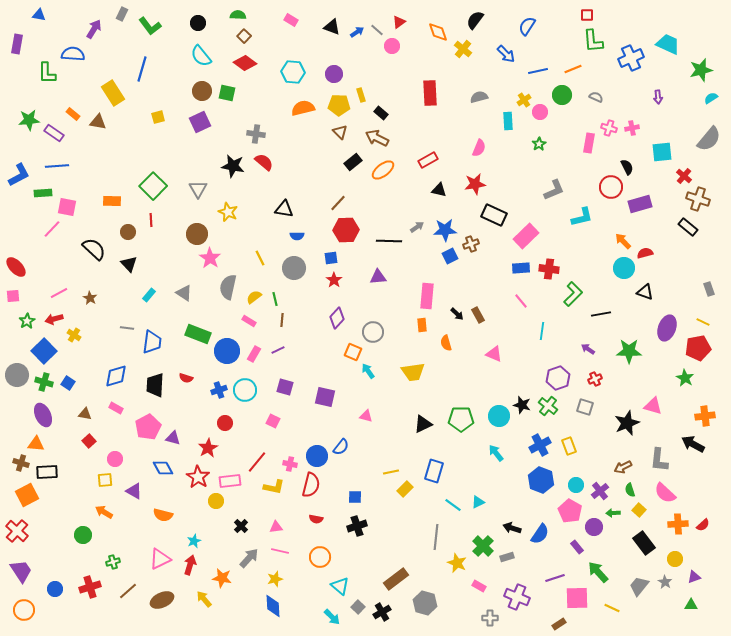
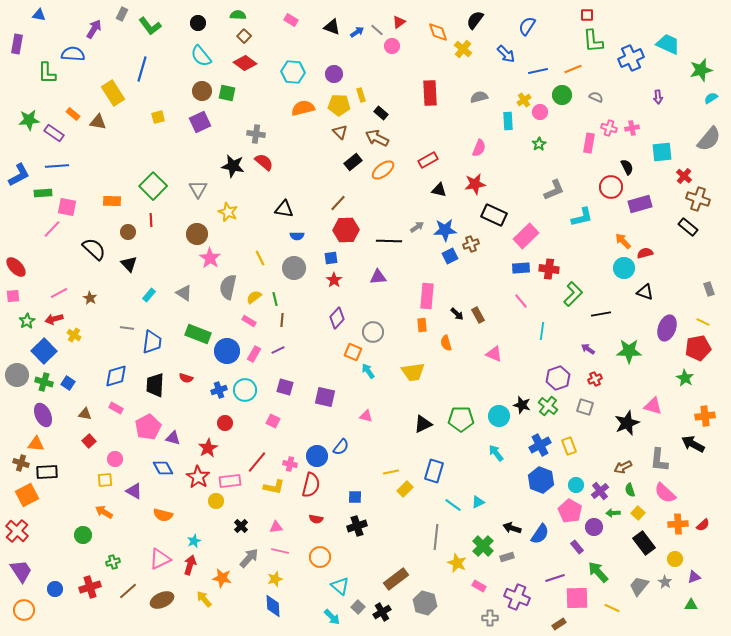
yellow square at (639, 510): moved 1 px left, 3 px down
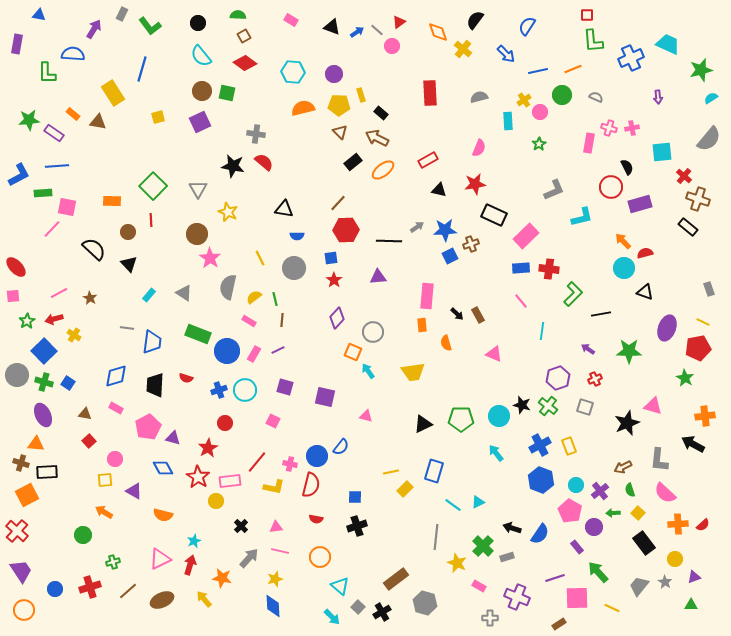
brown square at (244, 36): rotated 16 degrees clockwise
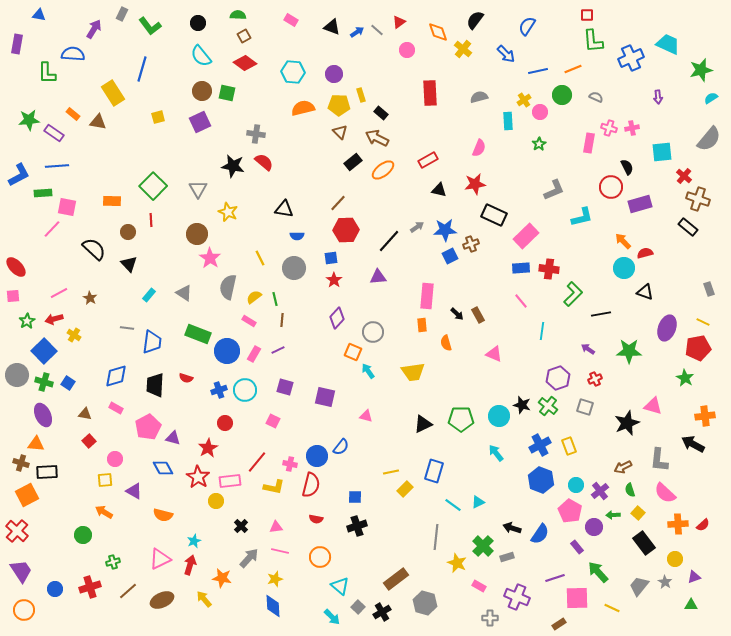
pink circle at (392, 46): moved 15 px right, 4 px down
black line at (389, 241): rotated 50 degrees counterclockwise
green arrow at (613, 513): moved 2 px down
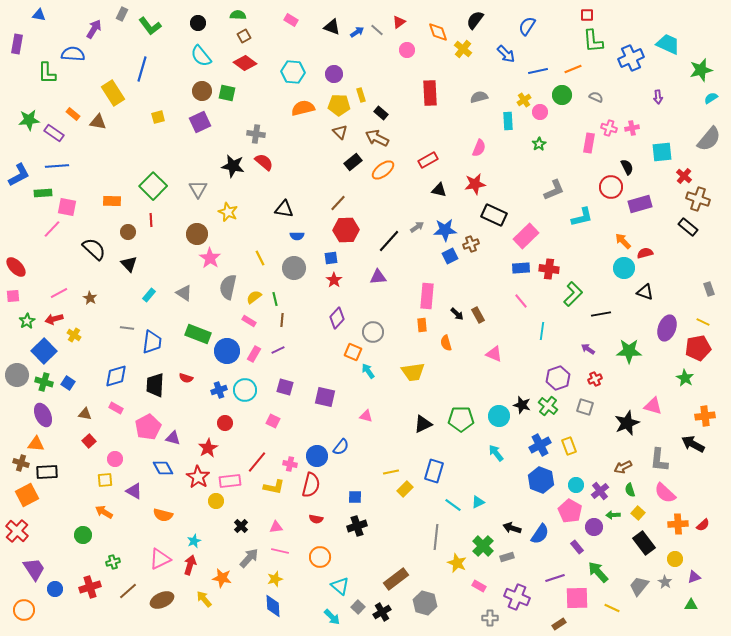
purple trapezoid at (21, 571): moved 13 px right, 2 px up
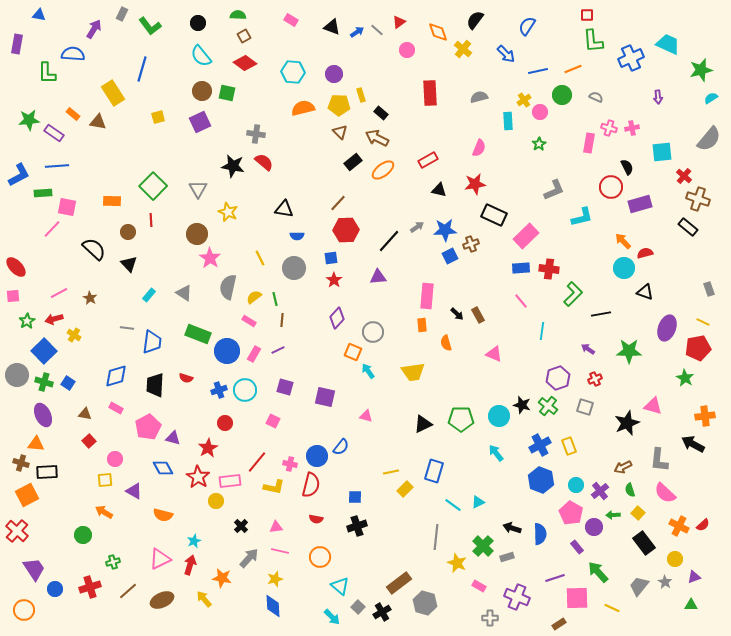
pink pentagon at (570, 511): moved 1 px right, 2 px down
orange cross at (678, 524): moved 1 px right, 2 px down; rotated 30 degrees clockwise
blue semicircle at (540, 534): rotated 35 degrees counterclockwise
brown rectangle at (396, 579): moved 3 px right, 4 px down
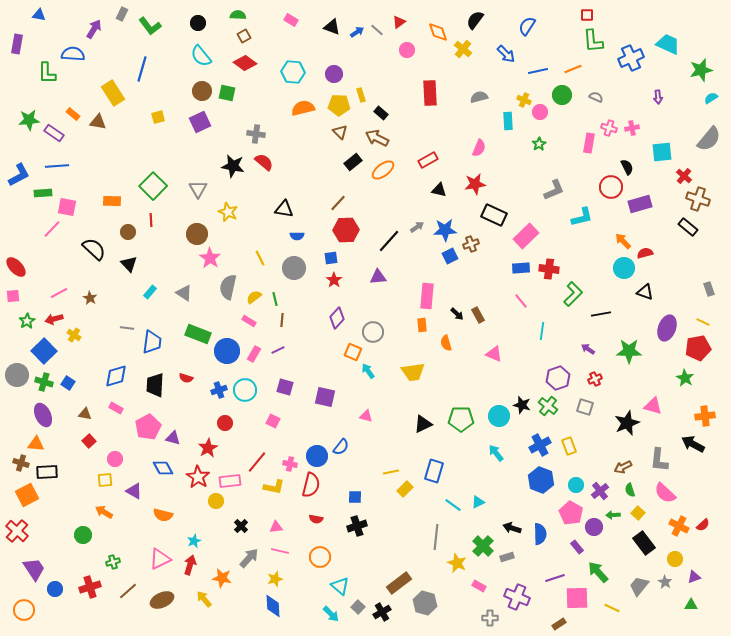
yellow cross at (524, 100): rotated 32 degrees counterclockwise
cyan rectangle at (149, 295): moved 1 px right, 3 px up
cyan arrow at (332, 617): moved 1 px left, 3 px up
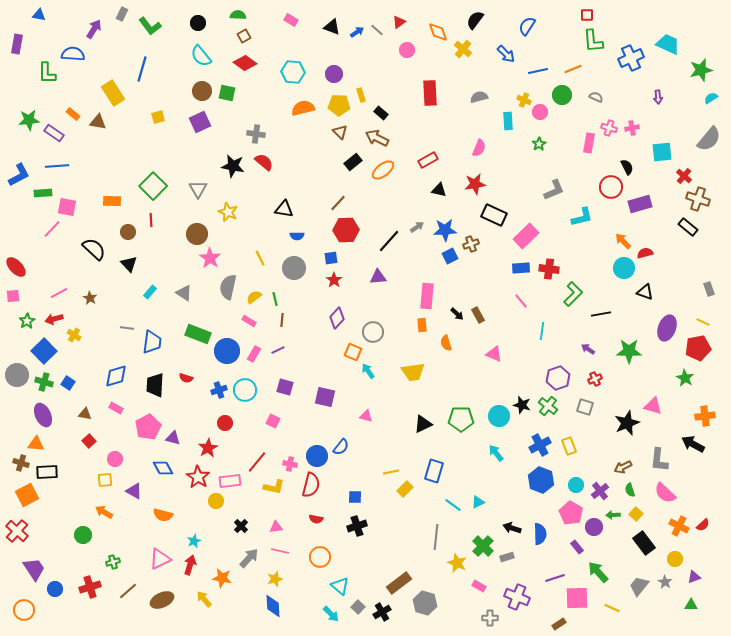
yellow square at (638, 513): moved 2 px left, 1 px down
